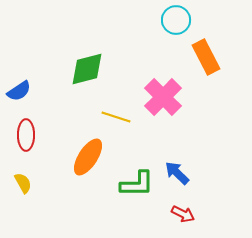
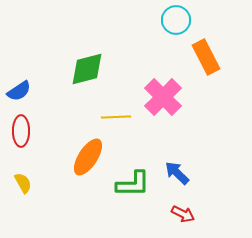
yellow line: rotated 20 degrees counterclockwise
red ellipse: moved 5 px left, 4 px up
green L-shape: moved 4 px left
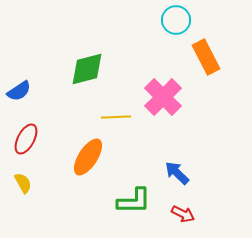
red ellipse: moved 5 px right, 8 px down; rotated 28 degrees clockwise
green L-shape: moved 1 px right, 17 px down
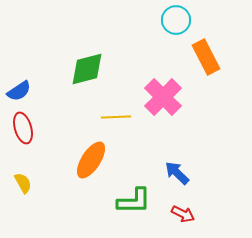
red ellipse: moved 3 px left, 11 px up; rotated 44 degrees counterclockwise
orange ellipse: moved 3 px right, 3 px down
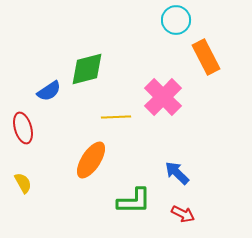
blue semicircle: moved 30 px right
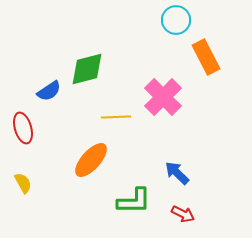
orange ellipse: rotated 9 degrees clockwise
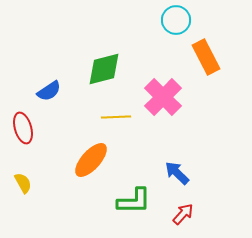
green diamond: moved 17 px right
red arrow: rotated 75 degrees counterclockwise
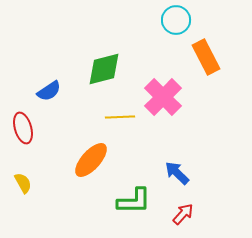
yellow line: moved 4 px right
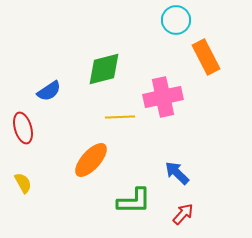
pink cross: rotated 33 degrees clockwise
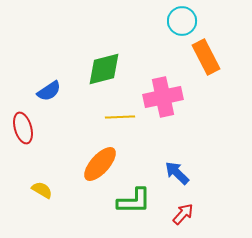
cyan circle: moved 6 px right, 1 px down
orange ellipse: moved 9 px right, 4 px down
yellow semicircle: moved 19 px right, 7 px down; rotated 30 degrees counterclockwise
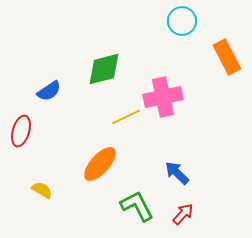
orange rectangle: moved 21 px right
yellow line: moved 6 px right; rotated 24 degrees counterclockwise
red ellipse: moved 2 px left, 3 px down; rotated 32 degrees clockwise
green L-shape: moved 3 px right, 5 px down; rotated 117 degrees counterclockwise
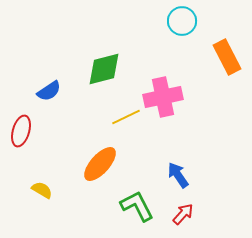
blue arrow: moved 1 px right, 2 px down; rotated 12 degrees clockwise
